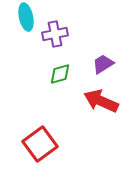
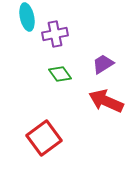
cyan ellipse: moved 1 px right
green diamond: rotated 70 degrees clockwise
red arrow: moved 5 px right
red square: moved 4 px right, 6 px up
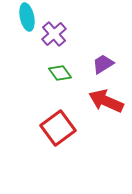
purple cross: moved 1 px left; rotated 30 degrees counterclockwise
green diamond: moved 1 px up
red square: moved 14 px right, 10 px up
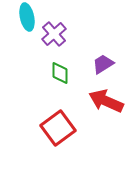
green diamond: rotated 35 degrees clockwise
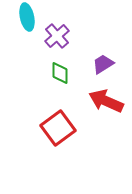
purple cross: moved 3 px right, 2 px down
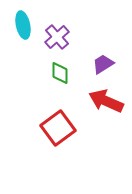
cyan ellipse: moved 4 px left, 8 px down
purple cross: moved 1 px down
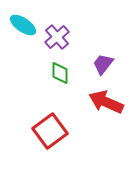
cyan ellipse: rotated 44 degrees counterclockwise
purple trapezoid: rotated 20 degrees counterclockwise
red arrow: moved 1 px down
red square: moved 8 px left, 3 px down
